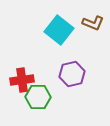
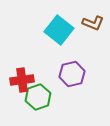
green hexagon: rotated 20 degrees counterclockwise
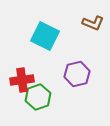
cyan square: moved 14 px left, 6 px down; rotated 12 degrees counterclockwise
purple hexagon: moved 5 px right
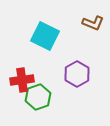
purple hexagon: rotated 15 degrees counterclockwise
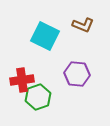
brown L-shape: moved 10 px left, 2 px down
purple hexagon: rotated 25 degrees counterclockwise
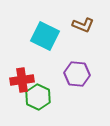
green hexagon: rotated 15 degrees counterclockwise
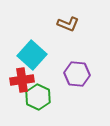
brown L-shape: moved 15 px left, 1 px up
cyan square: moved 13 px left, 19 px down; rotated 16 degrees clockwise
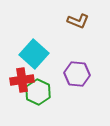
brown L-shape: moved 10 px right, 3 px up
cyan square: moved 2 px right, 1 px up
green hexagon: moved 5 px up
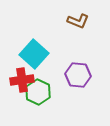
purple hexagon: moved 1 px right, 1 px down
